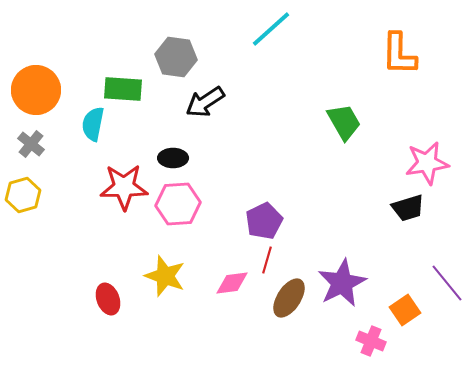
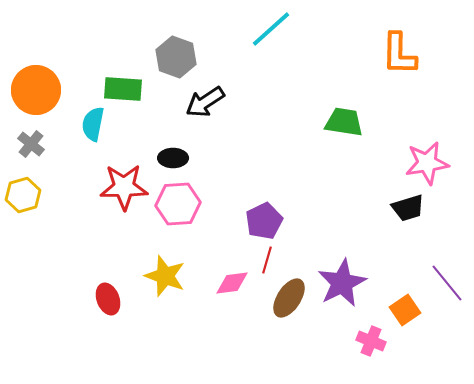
gray hexagon: rotated 12 degrees clockwise
green trapezoid: rotated 51 degrees counterclockwise
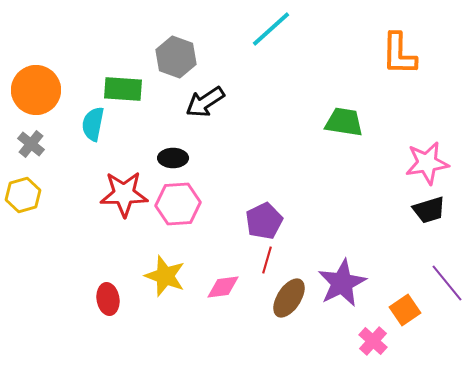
red star: moved 7 px down
black trapezoid: moved 21 px right, 2 px down
pink diamond: moved 9 px left, 4 px down
red ellipse: rotated 12 degrees clockwise
pink cross: moved 2 px right; rotated 20 degrees clockwise
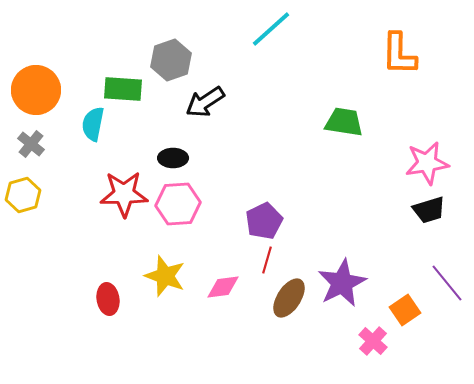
gray hexagon: moved 5 px left, 3 px down; rotated 21 degrees clockwise
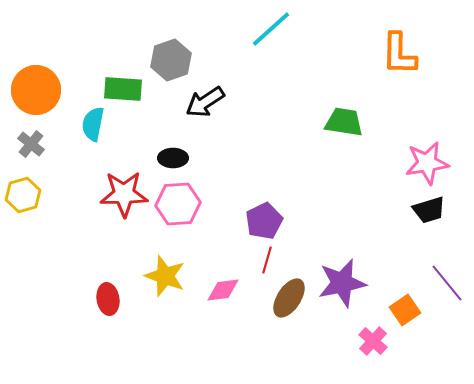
purple star: rotated 15 degrees clockwise
pink diamond: moved 3 px down
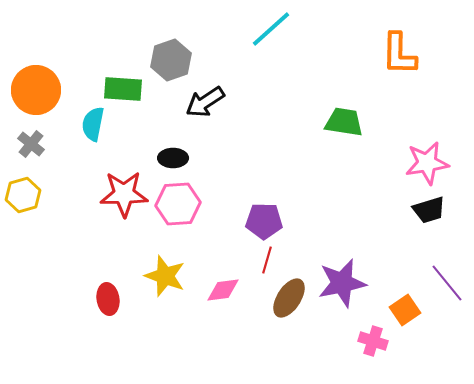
purple pentagon: rotated 27 degrees clockwise
pink cross: rotated 24 degrees counterclockwise
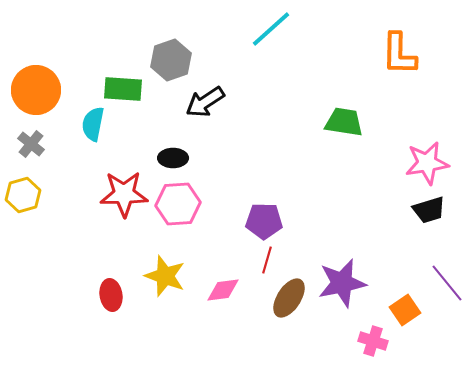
red ellipse: moved 3 px right, 4 px up
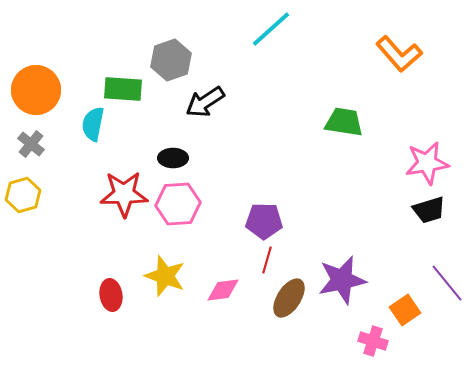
orange L-shape: rotated 42 degrees counterclockwise
purple star: moved 3 px up
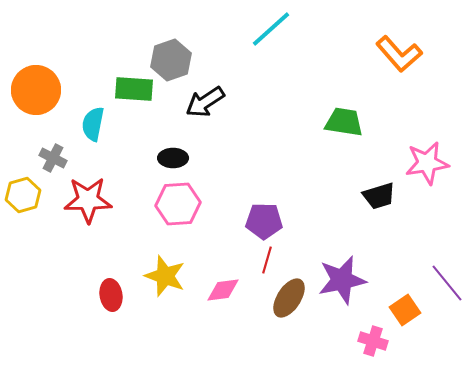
green rectangle: moved 11 px right
gray cross: moved 22 px right, 14 px down; rotated 12 degrees counterclockwise
red star: moved 36 px left, 6 px down
black trapezoid: moved 50 px left, 14 px up
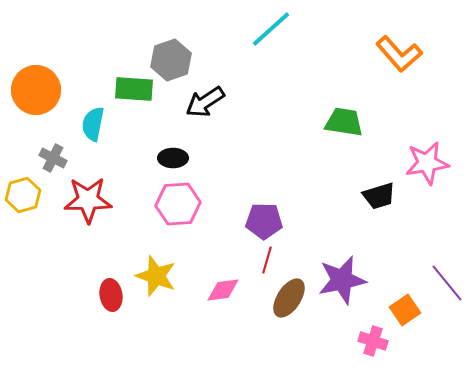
yellow star: moved 9 px left
